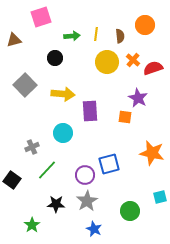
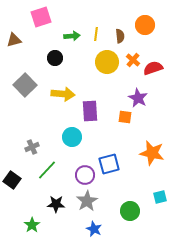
cyan circle: moved 9 px right, 4 px down
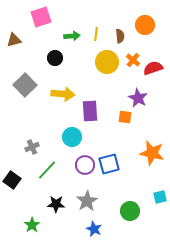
purple circle: moved 10 px up
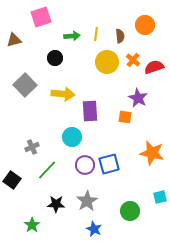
red semicircle: moved 1 px right, 1 px up
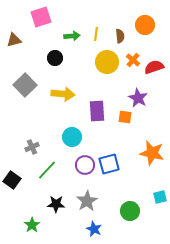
purple rectangle: moved 7 px right
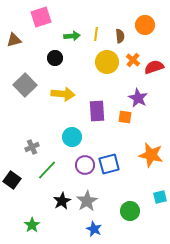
orange star: moved 1 px left, 2 px down
black star: moved 6 px right, 3 px up; rotated 30 degrees counterclockwise
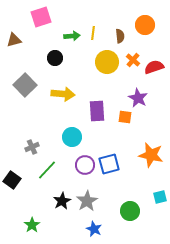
yellow line: moved 3 px left, 1 px up
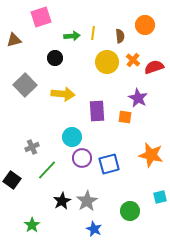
purple circle: moved 3 px left, 7 px up
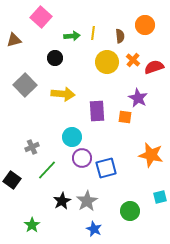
pink square: rotated 30 degrees counterclockwise
blue square: moved 3 px left, 4 px down
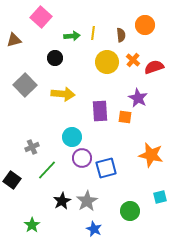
brown semicircle: moved 1 px right, 1 px up
purple rectangle: moved 3 px right
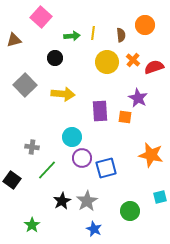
gray cross: rotated 32 degrees clockwise
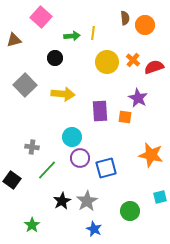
brown semicircle: moved 4 px right, 17 px up
purple circle: moved 2 px left
